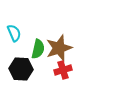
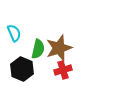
black hexagon: moved 1 px right; rotated 20 degrees clockwise
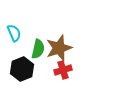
black hexagon: rotated 15 degrees clockwise
